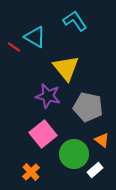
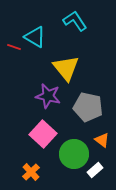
red line: rotated 16 degrees counterclockwise
pink square: rotated 8 degrees counterclockwise
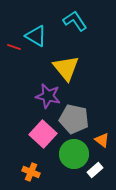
cyan triangle: moved 1 px right, 1 px up
gray pentagon: moved 14 px left, 12 px down
orange cross: rotated 24 degrees counterclockwise
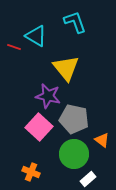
cyan L-shape: moved 1 px down; rotated 15 degrees clockwise
pink square: moved 4 px left, 7 px up
white rectangle: moved 7 px left, 9 px down
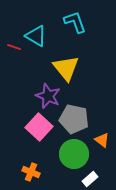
purple star: rotated 10 degrees clockwise
white rectangle: moved 2 px right
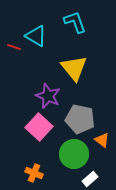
yellow triangle: moved 8 px right
gray pentagon: moved 6 px right
orange cross: moved 3 px right, 1 px down
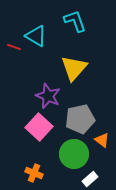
cyan L-shape: moved 1 px up
yellow triangle: rotated 20 degrees clockwise
gray pentagon: rotated 24 degrees counterclockwise
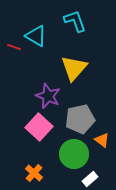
orange cross: rotated 18 degrees clockwise
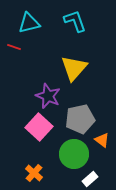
cyan triangle: moved 7 px left, 13 px up; rotated 45 degrees counterclockwise
